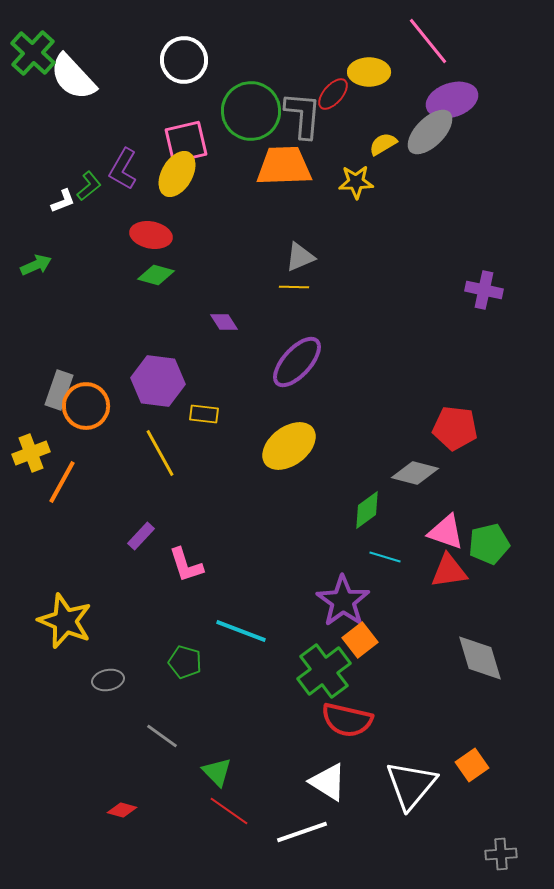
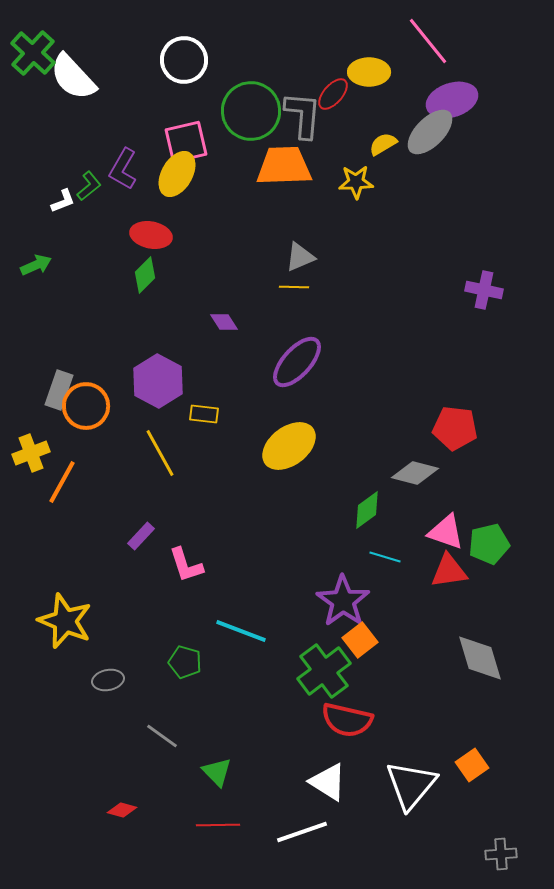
green diamond at (156, 275): moved 11 px left; rotated 60 degrees counterclockwise
purple hexagon at (158, 381): rotated 21 degrees clockwise
red line at (229, 811): moved 11 px left, 14 px down; rotated 36 degrees counterclockwise
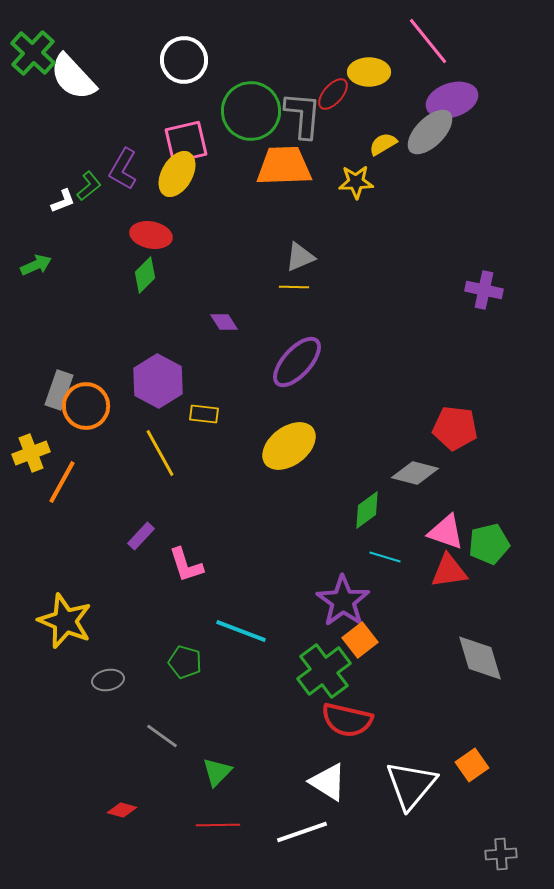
green triangle at (217, 772): rotated 28 degrees clockwise
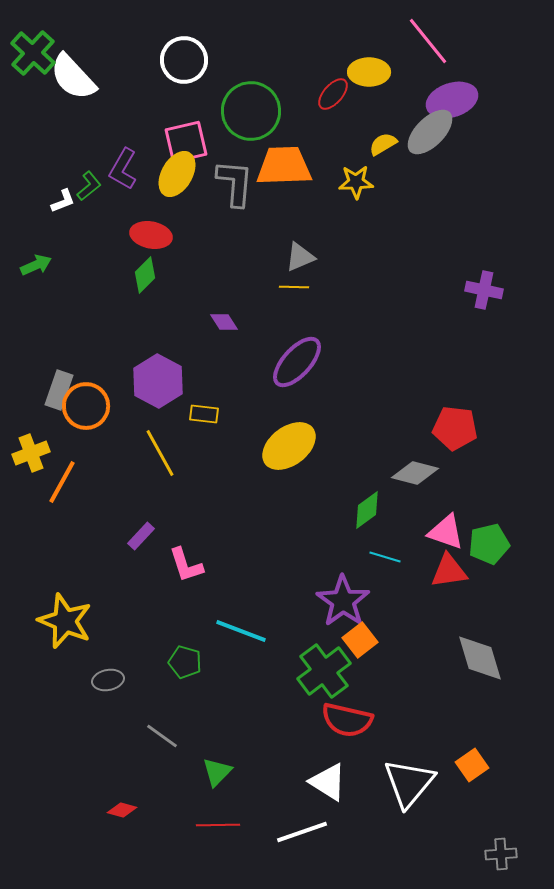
gray L-shape at (303, 115): moved 68 px left, 68 px down
white triangle at (411, 785): moved 2 px left, 2 px up
